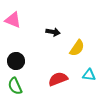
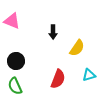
pink triangle: moved 1 px left, 1 px down
black arrow: rotated 80 degrees clockwise
cyan triangle: rotated 24 degrees counterclockwise
red semicircle: rotated 132 degrees clockwise
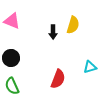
yellow semicircle: moved 4 px left, 23 px up; rotated 18 degrees counterclockwise
black circle: moved 5 px left, 3 px up
cyan triangle: moved 1 px right, 8 px up
green semicircle: moved 3 px left
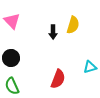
pink triangle: rotated 24 degrees clockwise
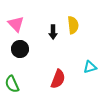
pink triangle: moved 4 px right, 3 px down
yellow semicircle: rotated 24 degrees counterclockwise
black circle: moved 9 px right, 9 px up
green semicircle: moved 2 px up
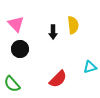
red semicircle: rotated 24 degrees clockwise
green semicircle: rotated 18 degrees counterclockwise
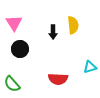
pink triangle: moved 2 px left, 1 px up; rotated 12 degrees clockwise
red semicircle: rotated 48 degrees clockwise
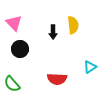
pink triangle: rotated 12 degrees counterclockwise
cyan triangle: rotated 16 degrees counterclockwise
red semicircle: moved 1 px left
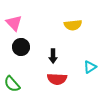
yellow semicircle: rotated 90 degrees clockwise
black arrow: moved 24 px down
black circle: moved 1 px right, 2 px up
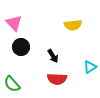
black arrow: rotated 32 degrees counterclockwise
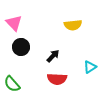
black arrow: rotated 104 degrees counterclockwise
